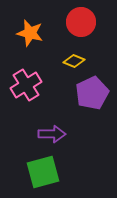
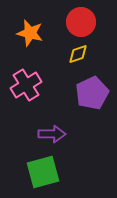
yellow diamond: moved 4 px right, 7 px up; rotated 40 degrees counterclockwise
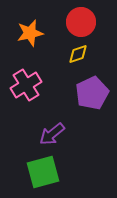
orange star: rotated 28 degrees counterclockwise
purple arrow: rotated 140 degrees clockwise
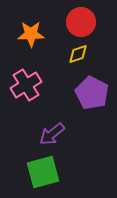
orange star: moved 1 px right, 1 px down; rotated 12 degrees clockwise
purple pentagon: rotated 20 degrees counterclockwise
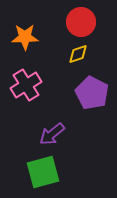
orange star: moved 6 px left, 3 px down
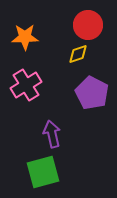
red circle: moved 7 px right, 3 px down
purple arrow: rotated 116 degrees clockwise
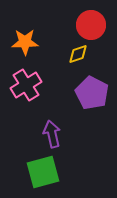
red circle: moved 3 px right
orange star: moved 5 px down
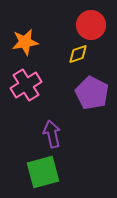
orange star: rotated 8 degrees counterclockwise
